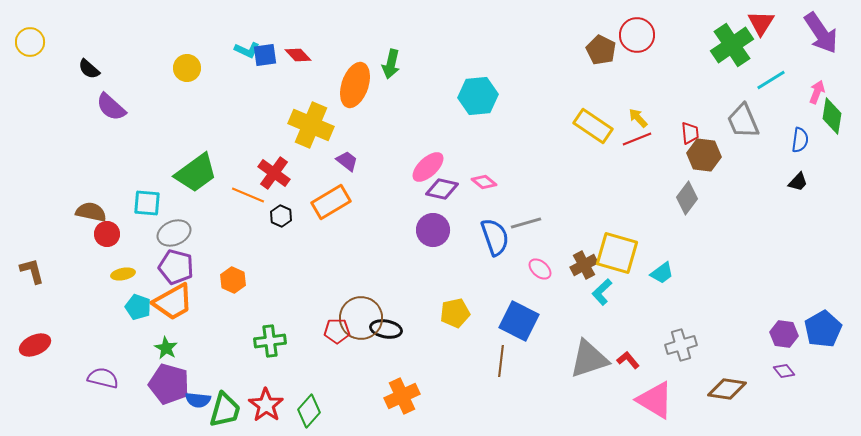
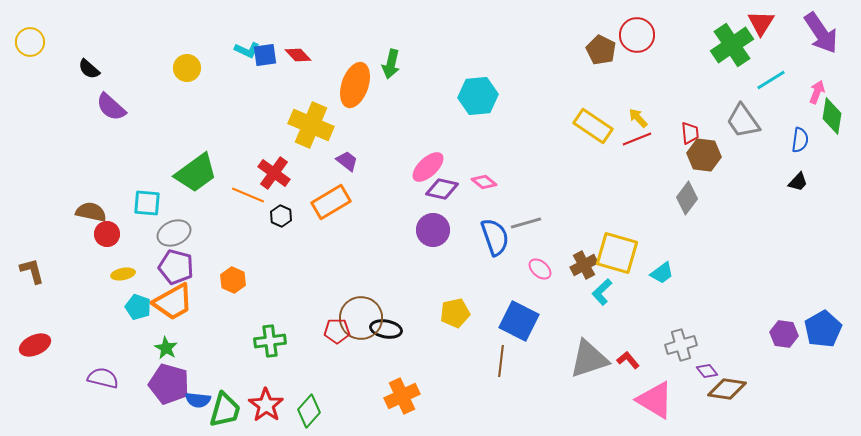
gray trapezoid at (743, 121): rotated 12 degrees counterclockwise
purple diamond at (784, 371): moved 77 px left
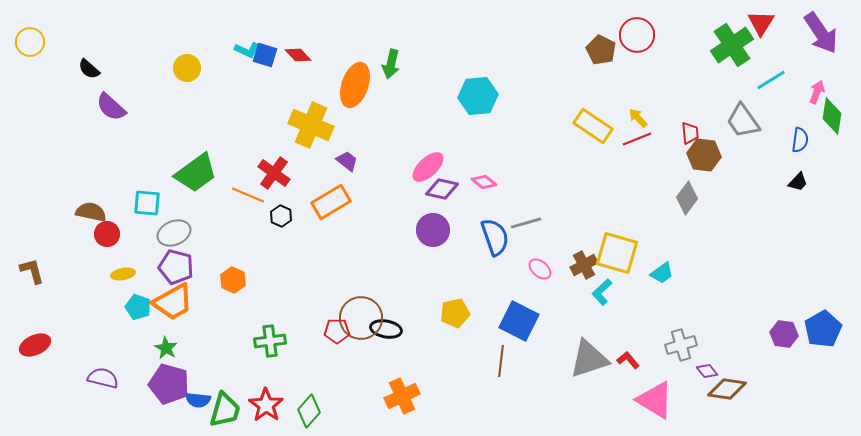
blue square at (265, 55): rotated 25 degrees clockwise
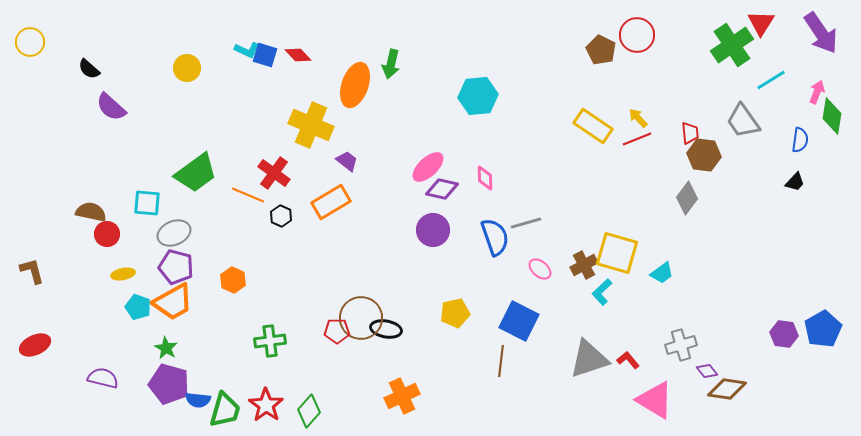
pink diamond at (484, 182): moved 1 px right, 4 px up; rotated 50 degrees clockwise
black trapezoid at (798, 182): moved 3 px left
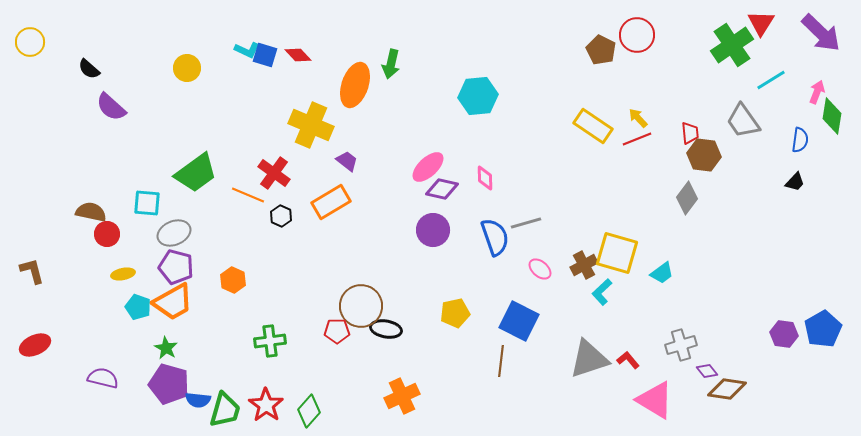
purple arrow at (821, 33): rotated 12 degrees counterclockwise
brown circle at (361, 318): moved 12 px up
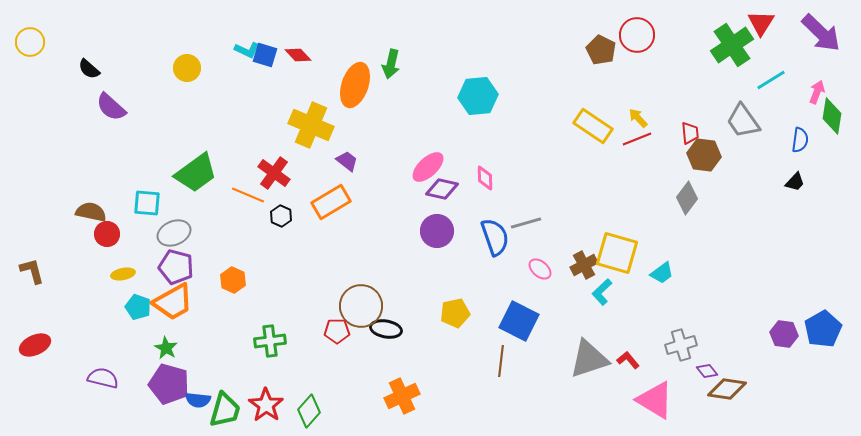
purple circle at (433, 230): moved 4 px right, 1 px down
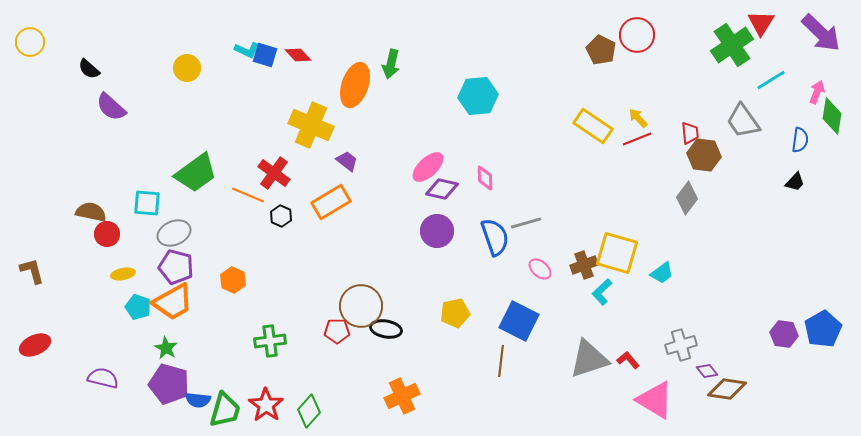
brown cross at (584, 265): rotated 8 degrees clockwise
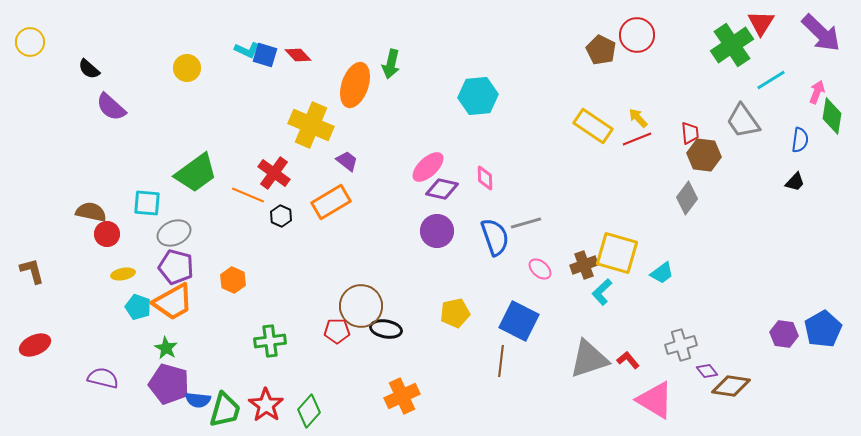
brown diamond at (727, 389): moved 4 px right, 3 px up
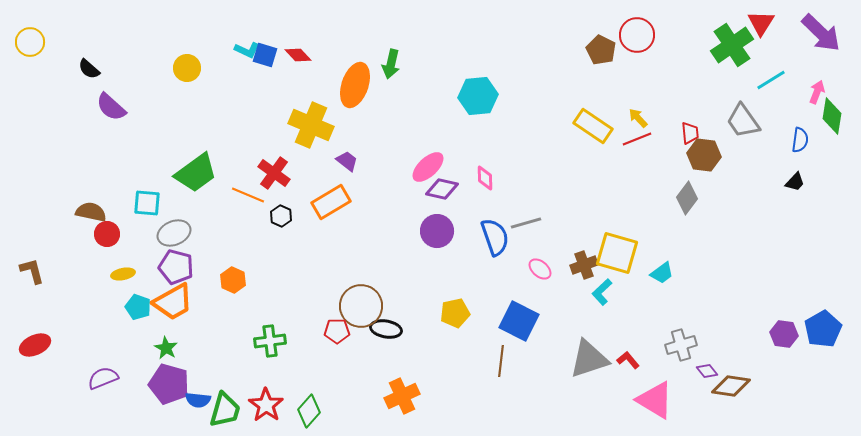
purple semicircle at (103, 378): rotated 36 degrees counterclockwise
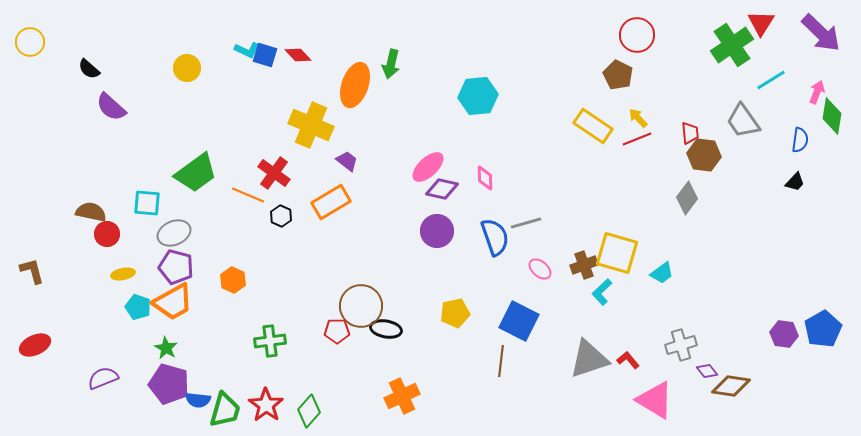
brown pentagon at (601, 50): moved 17 px right, 25 px down
